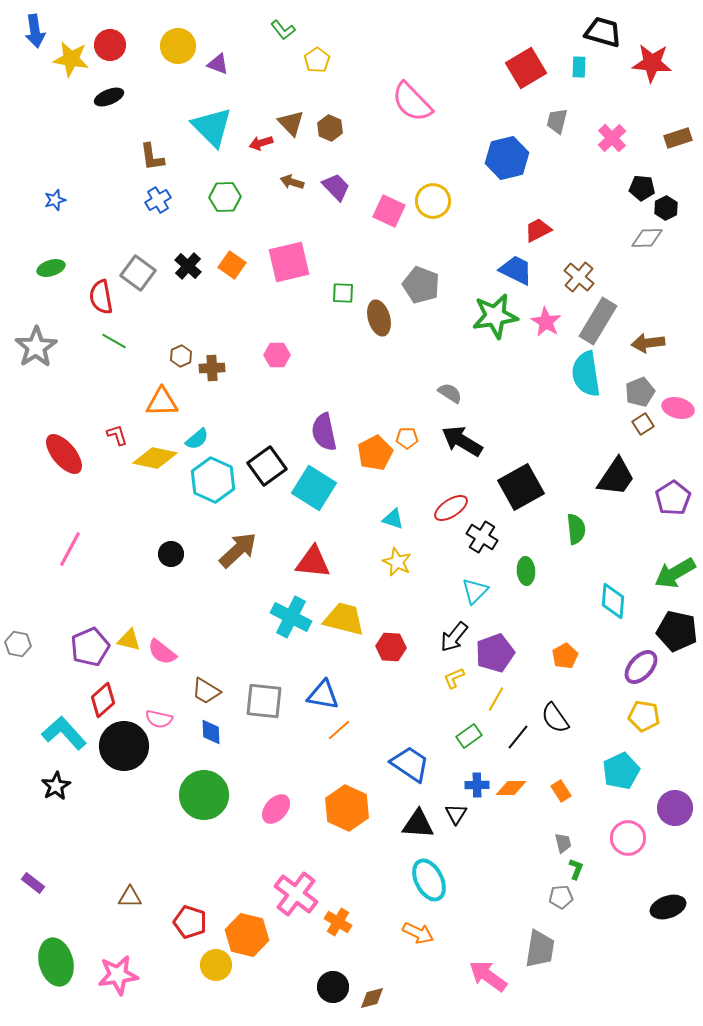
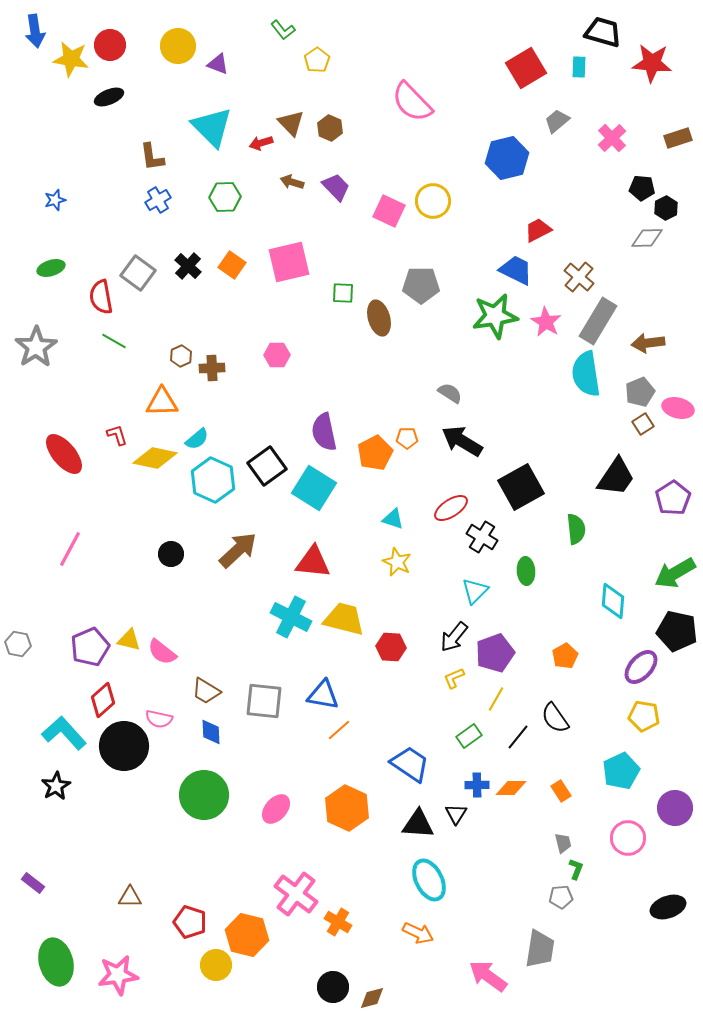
gray trapezoid at (557, 121): rotated 36 degrees clockwise
gray pentagon at (421, 285): rotated 21 degrees counterclockwise
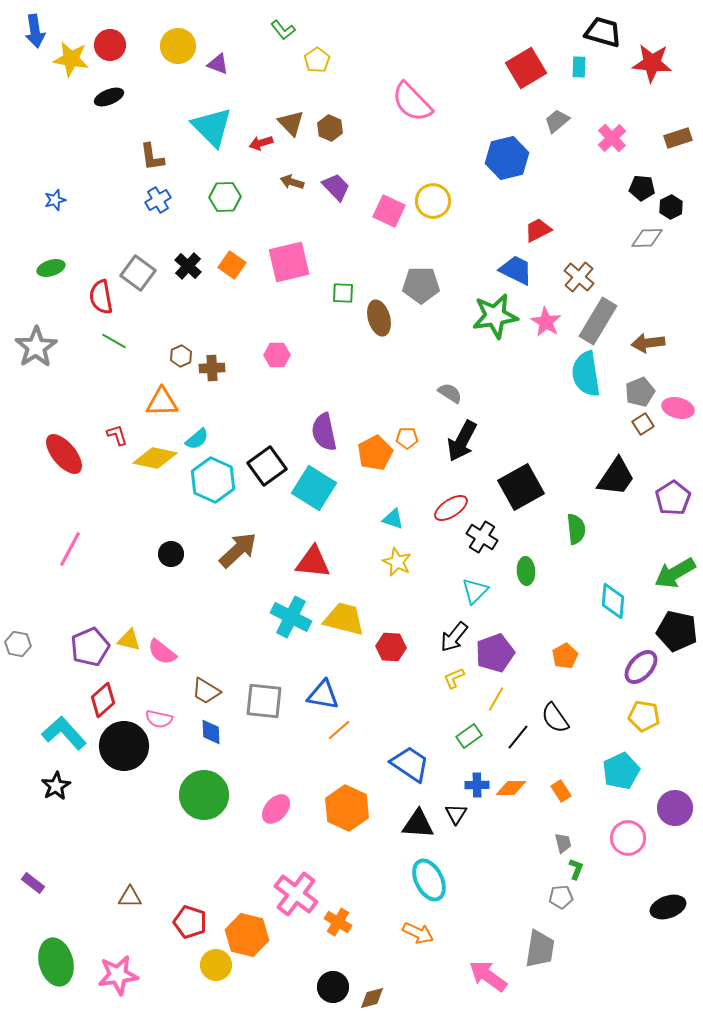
black hexagon at (666, 208): moved 5 px right, 1 px up
black arrow at (462, 441): rotated 93 degrees counterclockwise
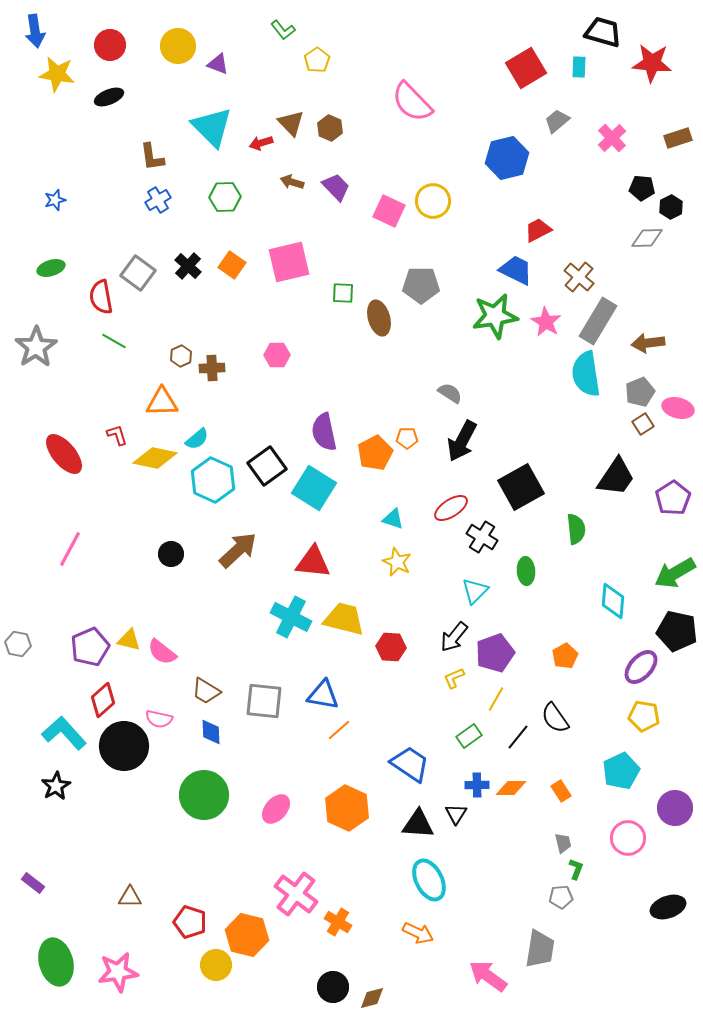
yellow star at (71, 59): moved 14 px left, 15 px down
pink star at (118, 975): moved 3 px up
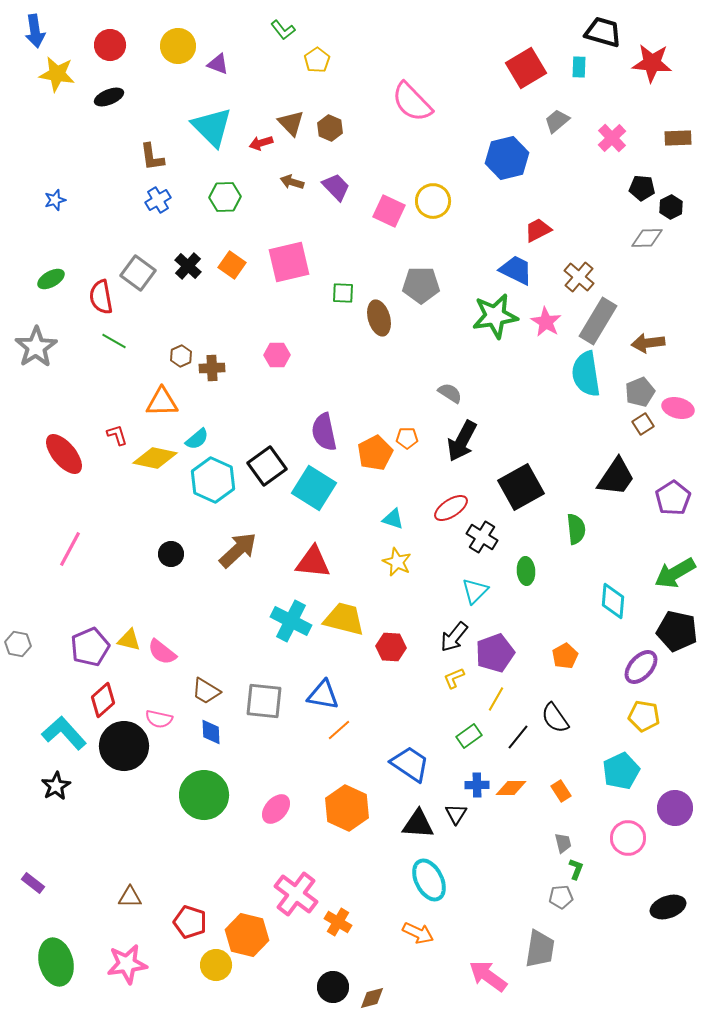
brown rectangle at (678, 138): rotated 16 degrees clockwise
green ellipse at (51, 268): moved 11 px down; rotated 12 degrees counterclockwise
cyan cross at (291, 617): moved 4 px down
pink star at (118, 972): moved 9 px right, 8 px up
